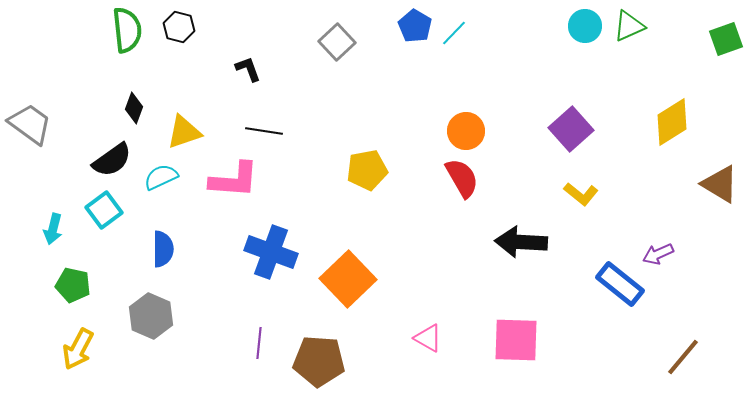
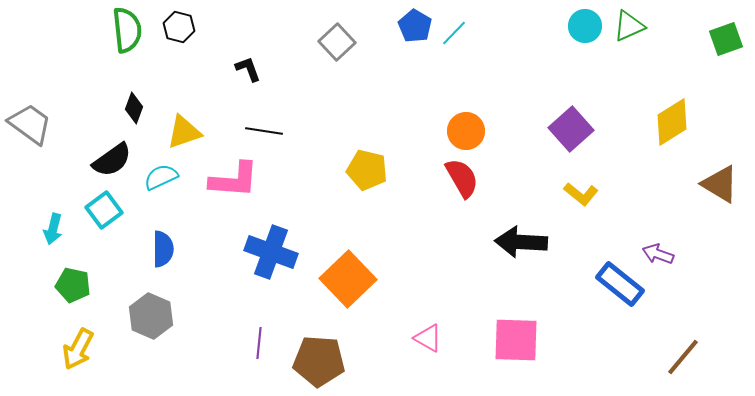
yellow pentagon: rotated 24 degrees clockwise
purple arrow: rotated 44 degrees clockwise
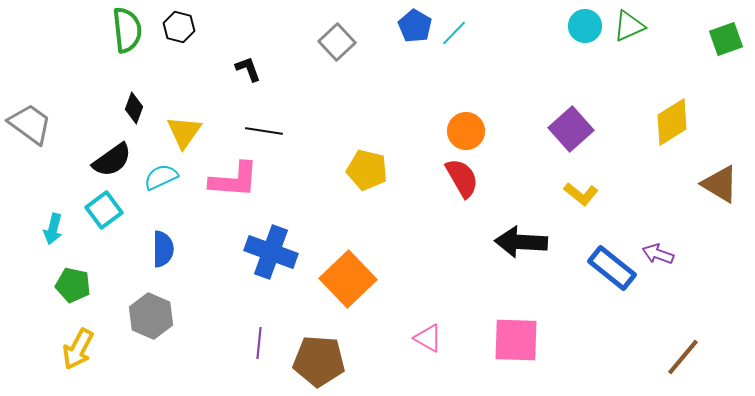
yellow triangle: rotated 36 degrees counterclockwise
blue rectangle: moved 8 px left, 16 px up
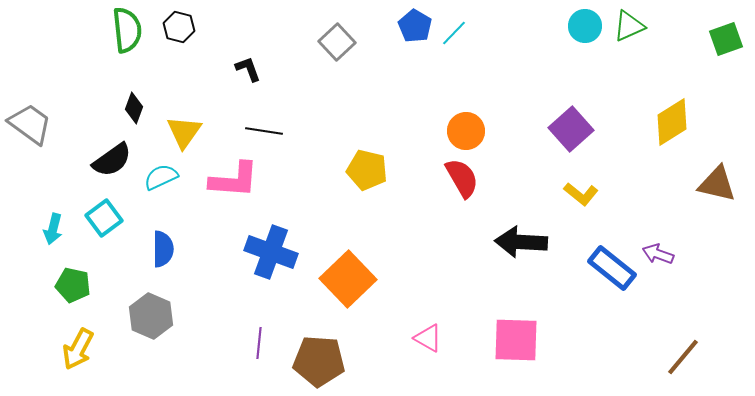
brown triangle: moved 3 px left; rotated 18 degrees counterclockwise
cyan square: moved 8 px down
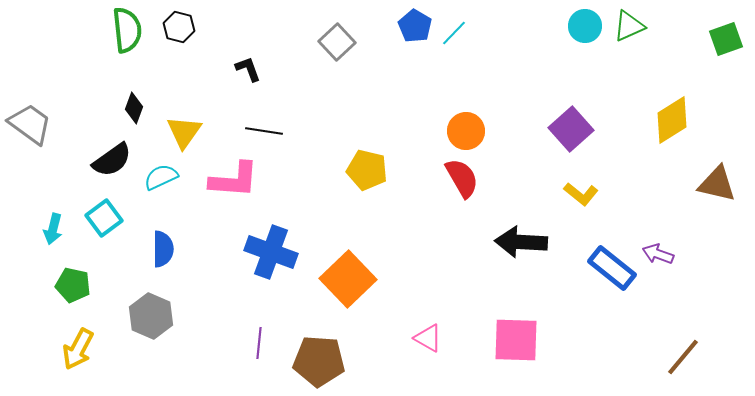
yellow diamond: moved 2 px up
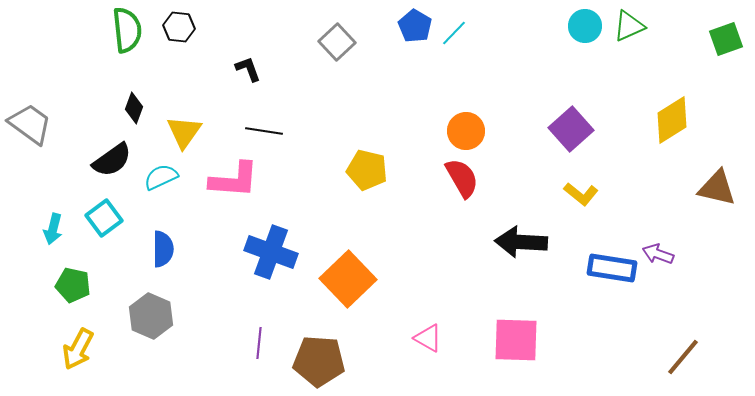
black hexagon: rotated 8 degrees counterclockwise
brown triangle: moved 4 px down
blue rectangle: rotated 30 degrees counterclockwise
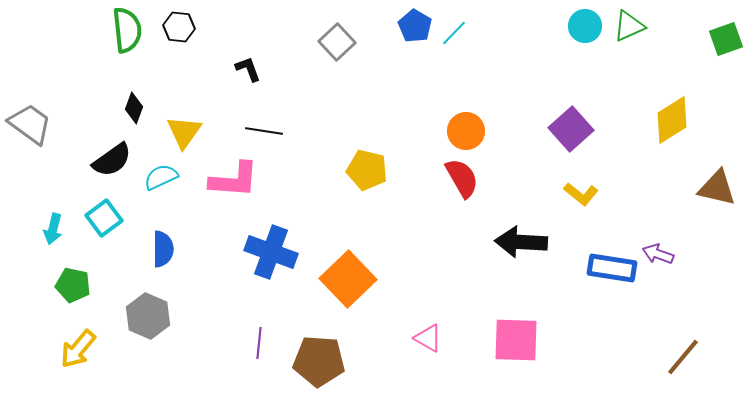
gray hexagon: moved 3 px left
yellow arrow: rotated 12 degrees clockwise
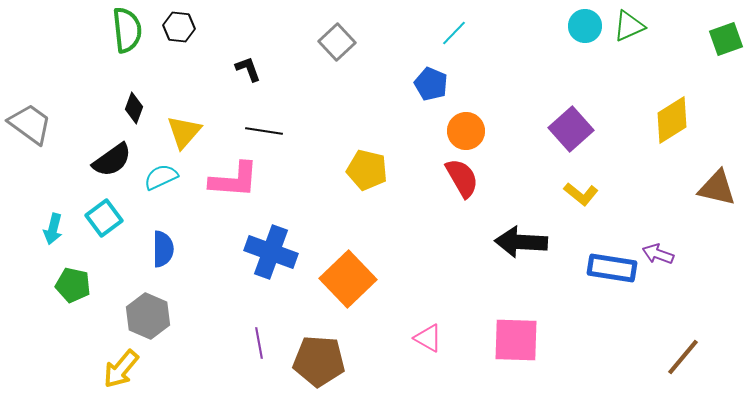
blue pentagon: moved 16 px right, 58 px down; rotated 8 degrees counterclockwise
yellow triangle: rotated 6 degrees clockwise
purple line: rotated 16 degrees counterclockwise
yellow arrow: moved 43 px right, 20 px down
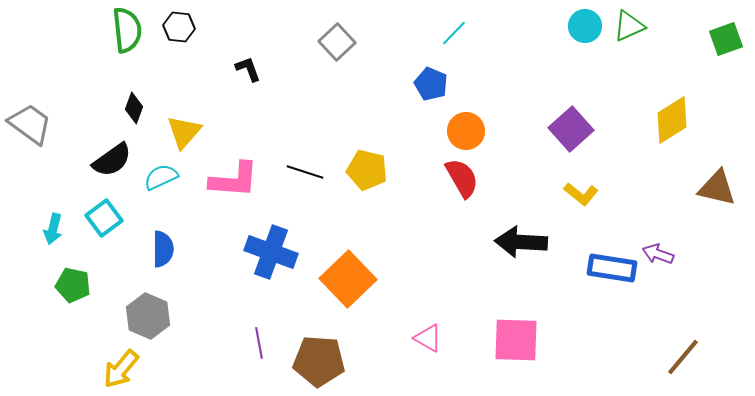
black line: moved 41 px right, 41 px down; rotated 9 degrees clockwise
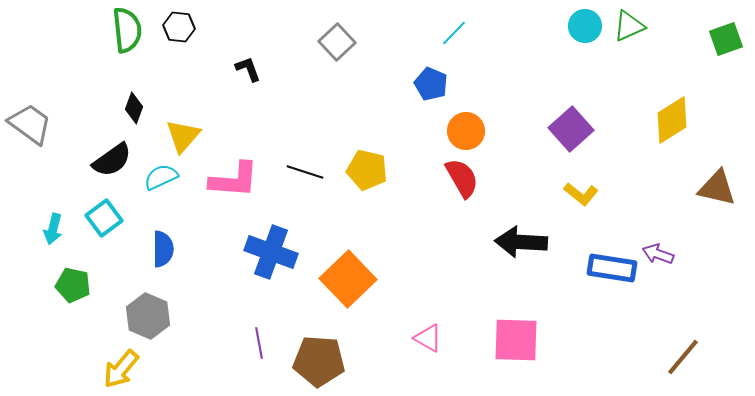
yellow triangle: moved 1 px left, 4 px down
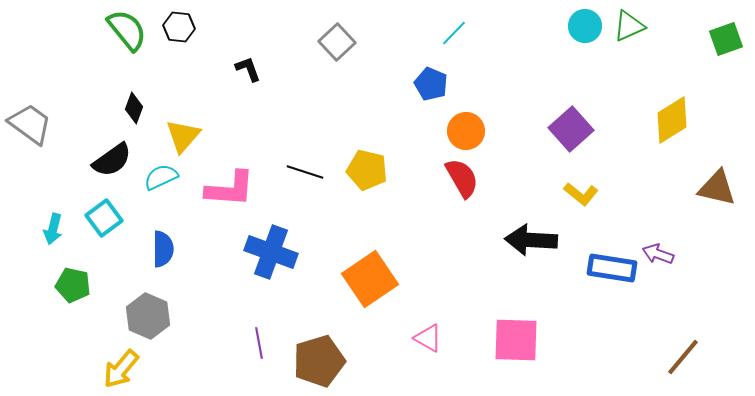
green semicircle: rotated 33 degrees counterclockwise
pink L-shape: moved 4 px left, 9 px down
black arrow: moved 10 px right, 2 px up
orange square: moved 22 px right; rotated 10 degrees clockwise
brown pentagon: rotated 21 degrees counterclockwise
